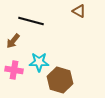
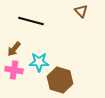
brown triangle: moved 2 px right; rotated 16 degrees clockwise
brown arrow: moved 1 px right, 8 px down
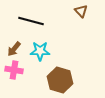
cyan star: moved 1 px right, 11 px up
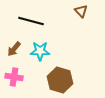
pink cross: moved 7 px down
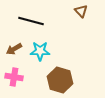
brown arrow: rotated 21 degrees clockwise
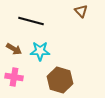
brown arrow: rotated 119 degrees counterclockwise
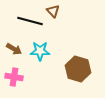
brown triangle: moved 28 px left
black line: moved 1 px left
brown hexagon: moved 18 px right, 11 px up
